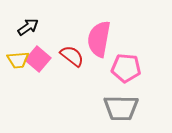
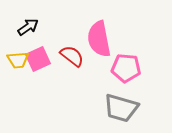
pink semicircle: rotated 21 degrees counterclockwise
pink square: rotated 25 degrees clockwise
gray trapezoid: rotated 15 degrees clockwise
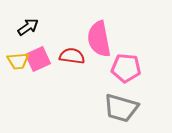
red semicircle: rotated 30 degrees counterclockwise
yellow trapezoid: moved 1 px down
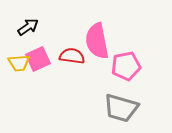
pink semicircle: moved 2 px left, 2 px down
yellow trapezoid: moved 1 px right, 2 px down
pink pentagon: moved 2 px up; rotated 16 degrees counterclockwise
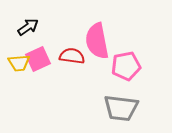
gray trapezoid: rotated 9 degrees counterclockwise
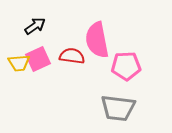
black arrow: moved 7 px right, 1 px up
pink semicircle: moved 1 px up
pink pentagon: rotated 8 degrees clockwise
gray trapezoid: moved 3 px left
